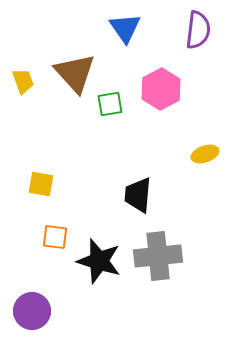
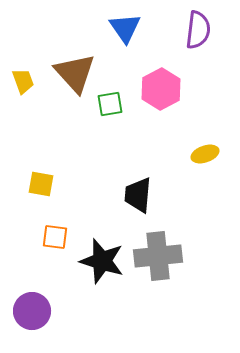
black star: moved 3 px right
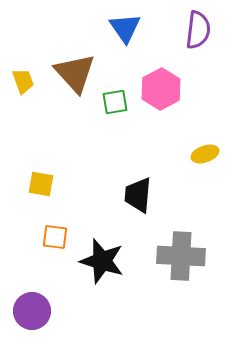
green square: moved 5 px right, 2 px up
gray cross: moved 23 px right; rotated 9 degrees clockwise
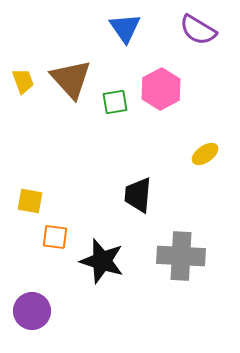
purple semicircle: rotated 114 degrees clockwise
brown triangle: moved 4 px left, 6 px down
yellow ellipse: rotated 16 degrees counterclockwise
yellow square: moved 11 px left, 17 px down
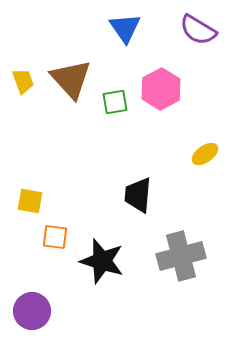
gray cross: rotated 18 degrees counterclockwise
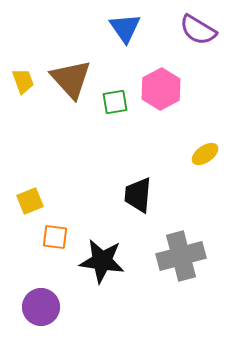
yellow square: rotated 32 degrees counterclockwise
black star: rotated 9 degrees counterclockwise
purple circle: moved 9 px right, 4 px up
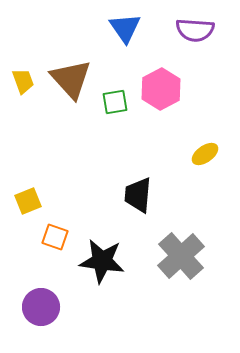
purple semicircle: moved 3 px left; rotated 27 degrees counterclockwise
yellow square: moved 2 px left
orange square: rotated 12 degrees clockwise
gray cross: rotated 27 degrees counterclockwise
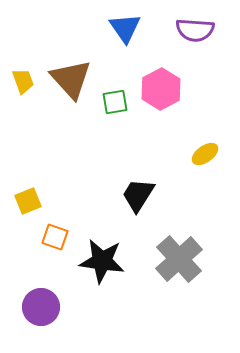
black trapezoid: rotated 27 degrees clockwise
gray cross: moved 2 px left, 3 px down
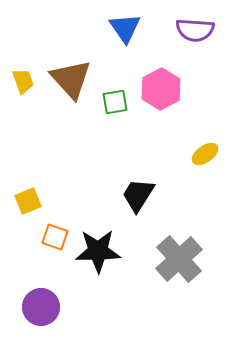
black star: moved 4 px left, 10 px up; rotated 9 degrees counterclockwise
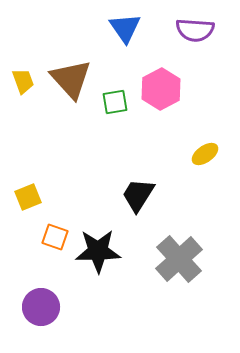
yellow square: moved 4 px up
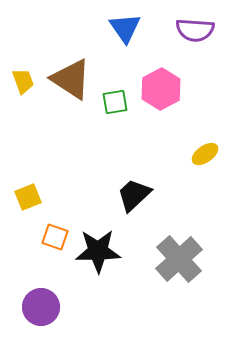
brown triangle: rotated 15 degrees counterclockwise
black trapezoid: moved 4 px left; rotated 15 degrees clockwise
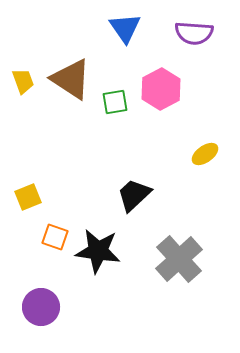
purple semicircle: moved 1 px left, 3 px down
black star: rotated 9 degrees clockwise
